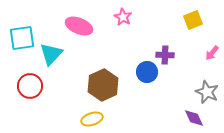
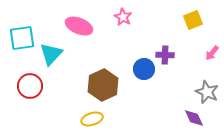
blue circle: moved 3 px left, 3 px up
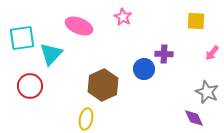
yellow square: moved 3 px right, 1 px down; rotated 24 degrees clockwise
purple cross: moved 1 px left, 1 px up
yellow ellipse: moved 6 px left; rotated 60 degrees counterclockwise
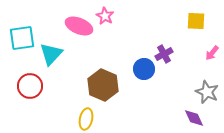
pink star: moved 18 px left, 1 px up
purple cross: rotated 30 degrees counterclockwise
brown hexagon: rotated 12 degrees counterclockwise
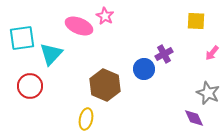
brown hexagon: moved 2 px right
gray star: moved 1 px right, 1 px down
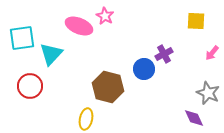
brown hexagon: moved 3 px right, 2 px down; rotated 8 degrees counterclockwise
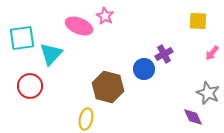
yellow square: moved 2 px right
purple diamond: moved 1 px left, 1 px up
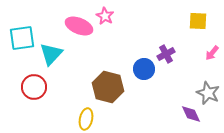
purple cross: moved 2 px right
red circle: moved 4 px right, 1 px down
purple diamond: moved 2 px left, 3 px up
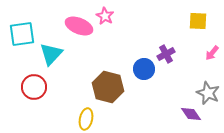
cyan square: moved 4 px up
purple diamond: rotated 10 degrees counterclockwise
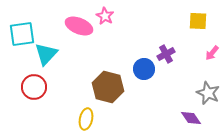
cyan triangle: moved 5 px left
purple diamond: moved 4 px down
